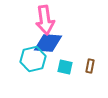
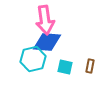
blue diamond: moved 1 px left, 1 px up
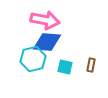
pink arrow: rotated 72 degrees counterclockwise
brown rectangle: moved 1 px right, 1 px up
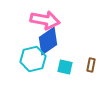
blue diamond: moved 1 px right, 1 px up; rotated 40 degrees counterclockwise
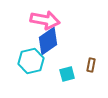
cyan hexagon: moved 2 px left, 2 px down
cyan square: moved 2 px right, 7 px down; rotated 28 degrees counterclockwise
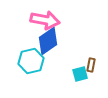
cyan square: moved 13 px right
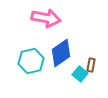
pink arrow: moved 1 px right, 2 px up
blue diamond: moved 13 px right, 12 px down
cyan square: rotated 35 degrees counterclockwise
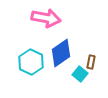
cyan hexagon: moved 1 px down; rotated 20 degrees counterclockwise
brown rectangle: moved 3 px up
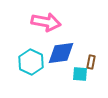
pink arrow: moved 4 px down
blue diamond: rotated 28 degrees clockwise
cyan square: rotated 35 degrees counterclockwise
